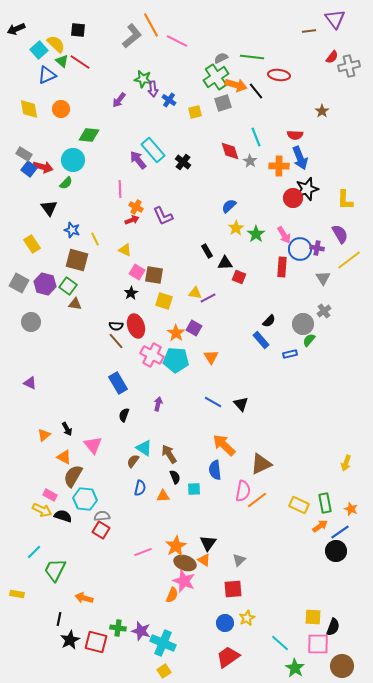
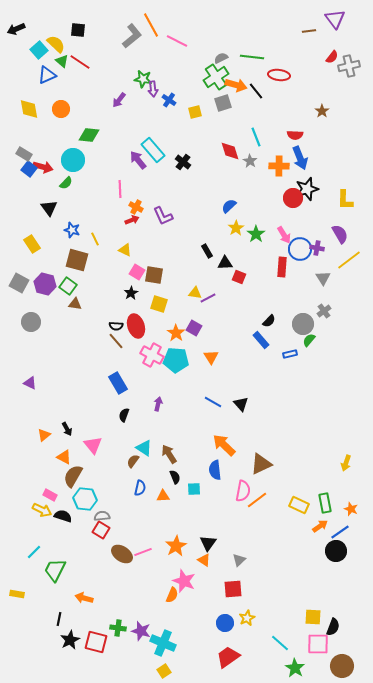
yellow square at (164, 301): moved 5 px left, 3 px down
brown ellipse at (185, 563): moved 63 px left, 9 px up; rotated 15 degrees clockwise
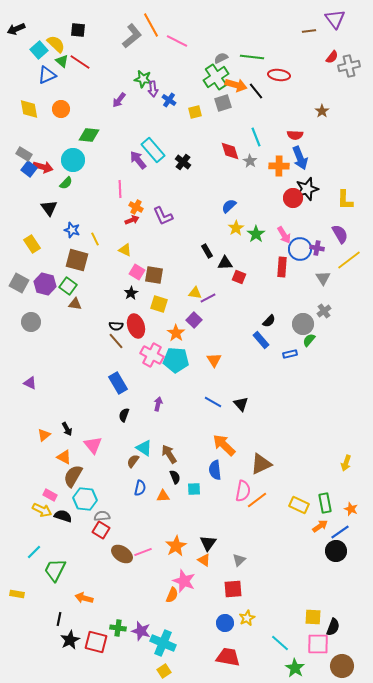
purple square at (194, 328): moved 8 px up; rotated 14 degrees clockwise
orange triangle at (211, 357): moved 3 px right, 3 px down
red trapezoid at (228, 657): rotated 45 degrees clockwise
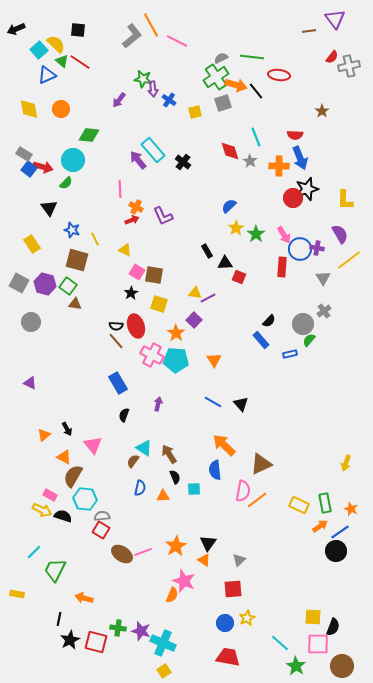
green star at (295, 668): moved 1 px right, 2 px up
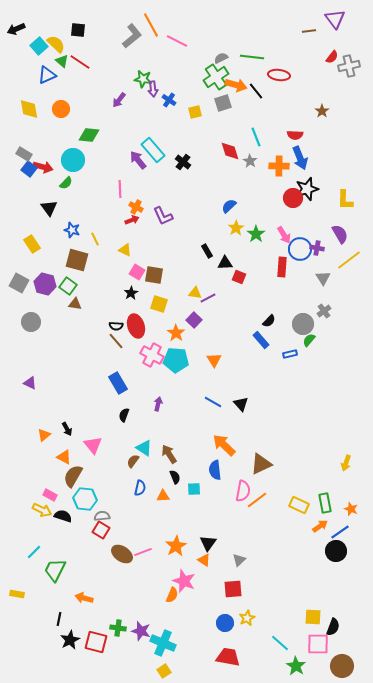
cyan square at (39, 50): moved 4 px up
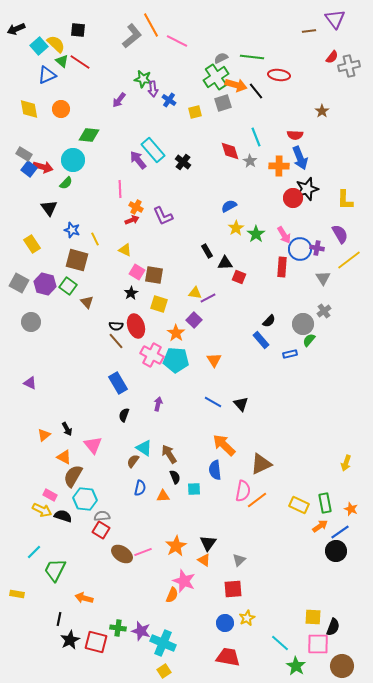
blue semicircle at (229, 206): rotated 14 degrees clockwise
brown triangle at (75, 304): moved 12 px right, 2 px up; rotated 40 degrees clockwise
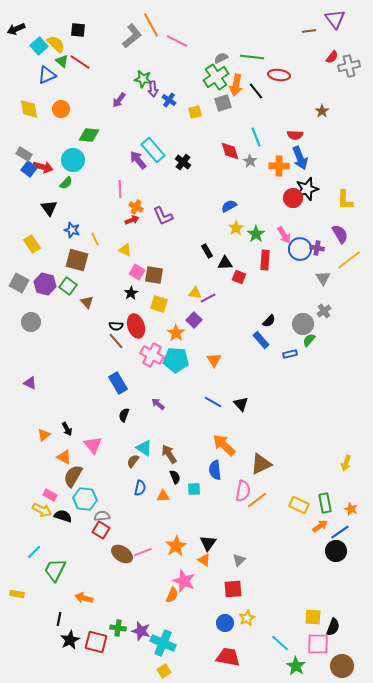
orange arrow at (236, 85): rotated 85 degrees clockwise
red rectangle at (282, 267): moved 17 px left, 7 px up
purple arrow at (158, 404): rotated 64 degrees counterclockwise
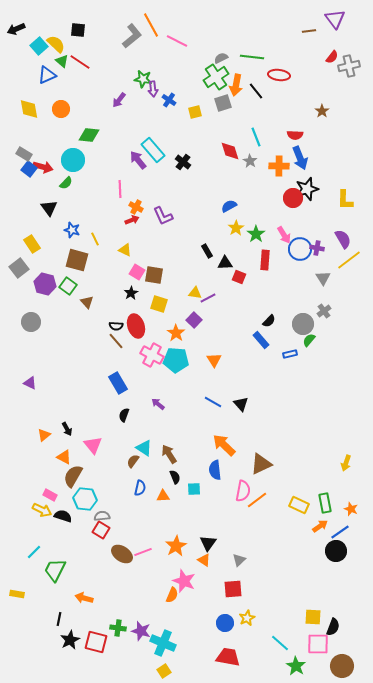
purple semicircle at (340, 234): moved 3 px right, 5 px down
gray square at (19, 283): moved 15 px up; rotated 24 degrees clockwise
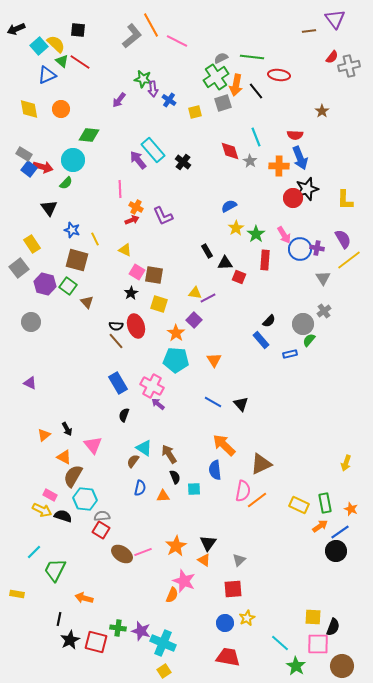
pink cross at (152, 355): moved 31 px down
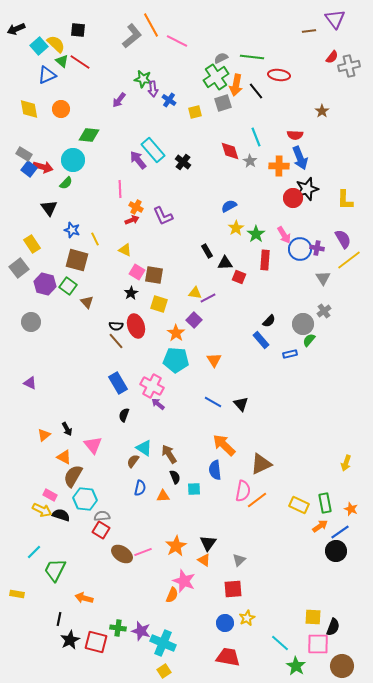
black semicircle at (63, 516): moved 2 px left, 1 px up
